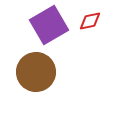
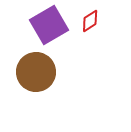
red diamond: rotated 20 degrees counterclockwise
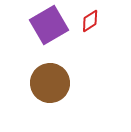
brown circle: moved 14 px right, 11 px down
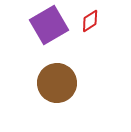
brown circle: moved 7 px right
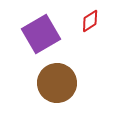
purple square: moved 8 px left, 9 px down
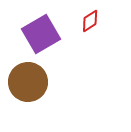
brown circle: moved 29 px left, 1 px up
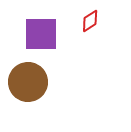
purple square: rotated 30 degrees clockwise
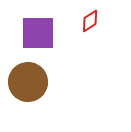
purple square: moved 3 px left, 1 px up
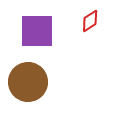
purple square: moved 1 px left, 2 px up
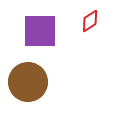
purple square: moved 3 px right
